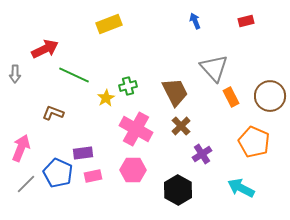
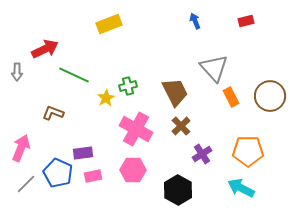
gray arrow: moved 2 px right, 2 px up
orange pentagon: moved 6 px left, 9 px down; rotated 24 degrees counterclockwise
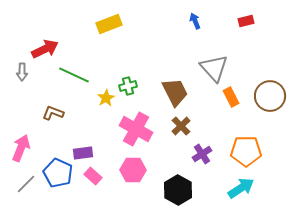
gray arrow: moved 5 px right
orange pentagon: moved 2 px left
pink rectangle: rotated 54 degrees clockwise
cyan arrow: rotated 120 degrees clockwise
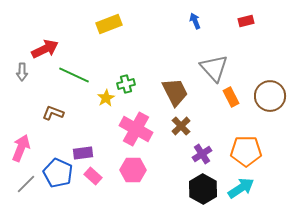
green cross: moved 2 px left, 2 px up
black hexagon: moved 25 px right, 1 px up
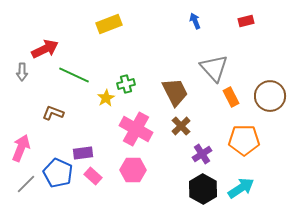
orange pentagon: moved 2 px left, 11 px up
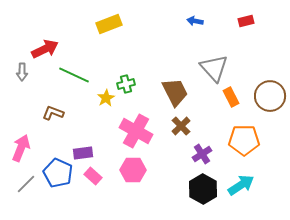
blue arrow: rotated 56 degrees counterclockwise
pink cross: moved 2 px down
cyan arrow: moved 3 px up
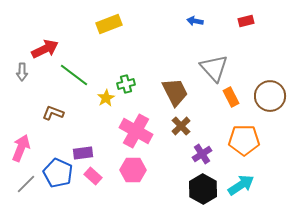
green line: rotated 12 degrees clockwise
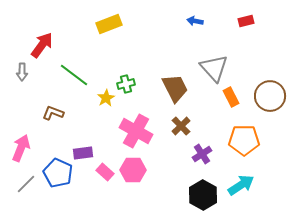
red arrow: moved 3 px left, 4 px up; rotated 28 degrees counterclockwise
brown trapezoid: moved 4 px up
pink rectangle: moved 12 px right, 4 px up
black hexagon: moved 6 px down
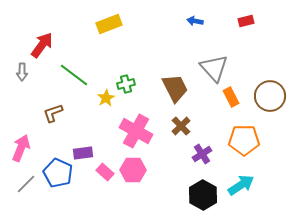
brown L-shape: rotated 40 degrees counterclockwise
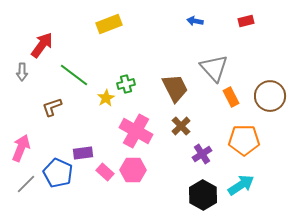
brown L-shape: moved 1 px left, 6 px up
